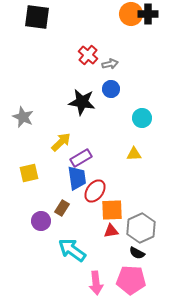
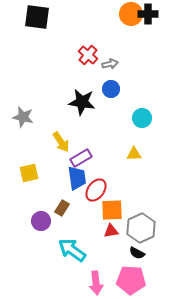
gray star: rotated 10 degrees counterclockwise
yellow arrow: rotated 100 degrees clockwise
red ellipse: moved 1 px right, 1 px up
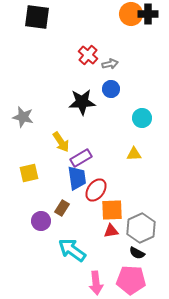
black star: rotated 12 degrees counterclockwise
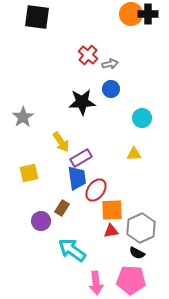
gray star: rotated 25 degrees clockwise
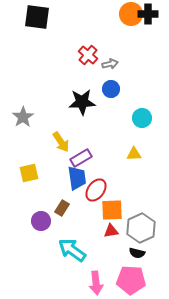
black semicircle: rotated 14 degrees counterclockwise
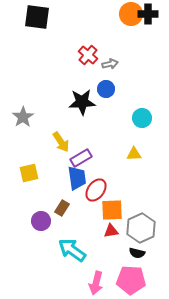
blue circle: moved 5 px left
pink arrow: rotated 20 degrees clockwise
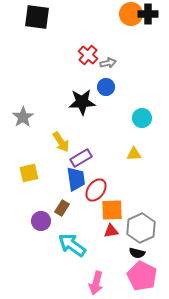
gray arrow: moved 2 px left, 1 px up
blue circle: moved 2 px up
blue trapezoid: moved 1 px left, 1 px down
cyan arrow: moved 5 px up
pink pentagon: moved 11 px right, 4 px up; rotated 24 degrees clockwise
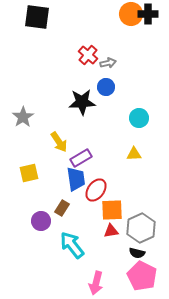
cyan circle: moved 3 px left
yellow arrow: moved 2 px left
cyan arrow: rotated 16 degrees clockwise
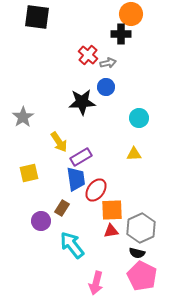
black cross: moved 27 px left, 20 px down
purple rectangle: moved 1 px up
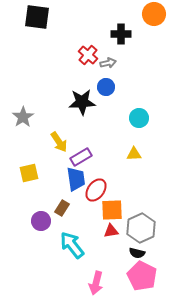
orange circle: moved 23 px right
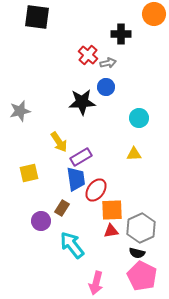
gray star: moved 3 px left, 6 px up; rotated 20 degrees clockwise
